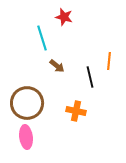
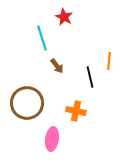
red star: rotated 12 degrees clockwise
brown arrow: rotated 14 degrees clockwise
pink ellipse: moved 26 px right, 2 px down; rotated 15 degrees clockwise
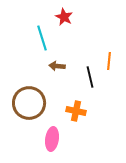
brown arrow: rotated 133 degrees clockwise
brown circle: moved 2 px right
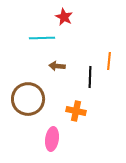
cyan line: rotated 75 degrees counterclockwise
black line: rotated 15 degrees clockwise
brown circle: moved 1 px left, 4 px up
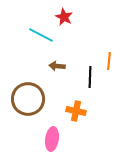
cyan line: moved 1 px left, 3 px up; rotated 30 degrees clockwise
